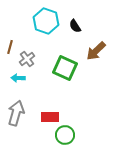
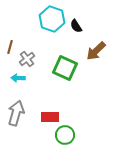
cyan hexagon: moved 6 px right, 2 px up
black semicircle: moved 1 px right
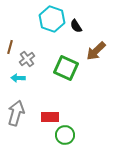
green square: moved 1 px right
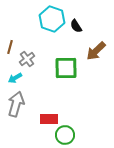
green square: rotated 25 degrees counterclockwise
cyan arrow: moved 3 px left; rotated 32 degrees counterclockwise
gray arrow: moved 9 px up
red rectangle: moved 1 px left, 2 px down
